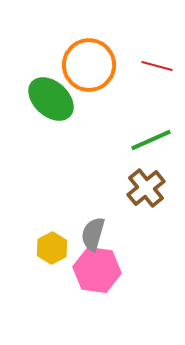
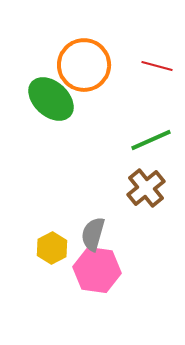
orange circle: moved 5 px left
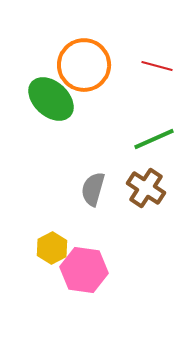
green line: moved 3 px right, 1 px up
brown cross: rotated 18 degrees counterclockwise
gray semicircle: moved 45 px up
pink hexagon: moved 13 px left
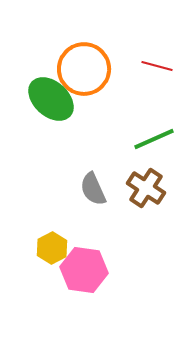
orange circle: moved 4 px down
gray semicircle: rotated 40 degrees counterclockwise
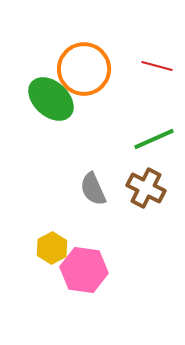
brown cross: rotated 6 degrees counterclockwise
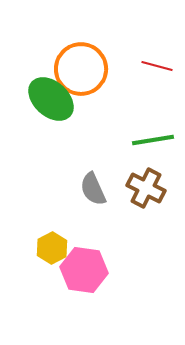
orange circle: moved 3 px left
green line: moved 1 px left, 1 px down; rotated 15 degrees clockwise
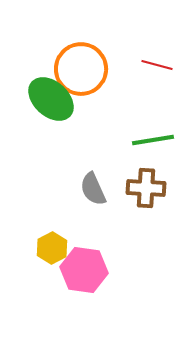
red line: moved 1 px up
brown cross: rotated 24 degrees counterclockwise
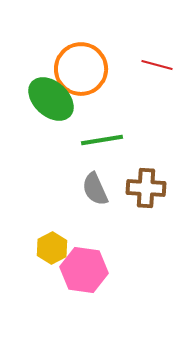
green line: moved 51 px left
gray semicircle: moved 2 px right
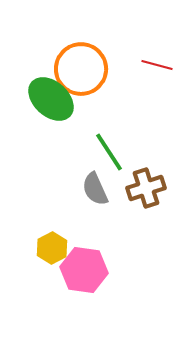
green line: moved 7 px right, 12 px down; rotated 66 degrees clockwise
brown cross: rotated 21 degrees counterclockwise
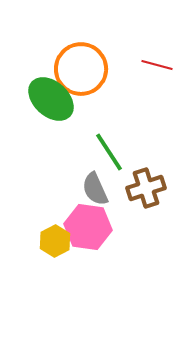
yellow hexagon: moved 3 px right, 7 px up
pink hexagon: moved 4 px right, 43 px up
